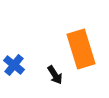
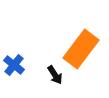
orange rectangle: rotated 54 degrees clockwise
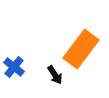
blue cross: moved 2 px down
